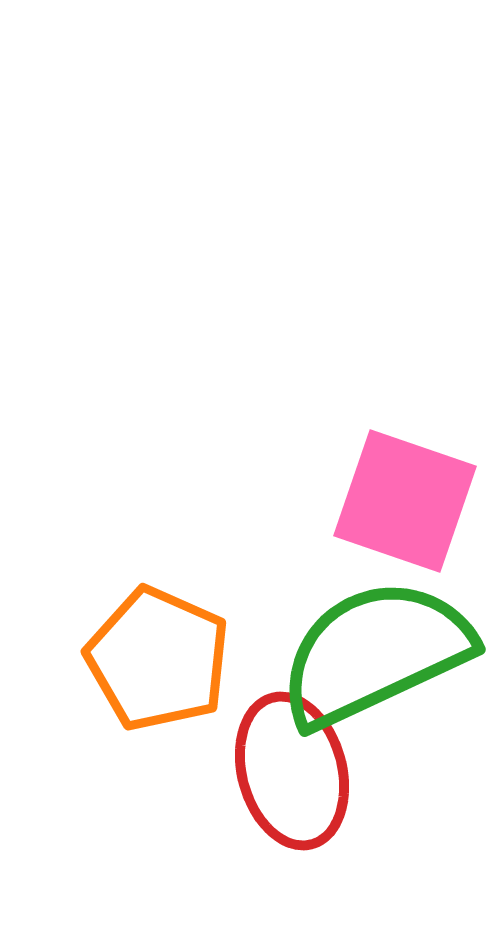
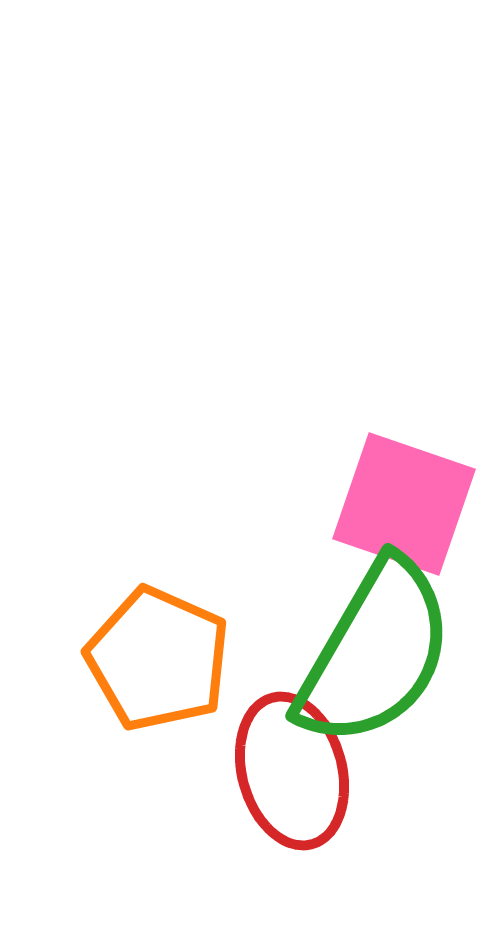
pink square: moved 1 px left, 3 px down
green semicircle: rotated 145 degrees clockwise
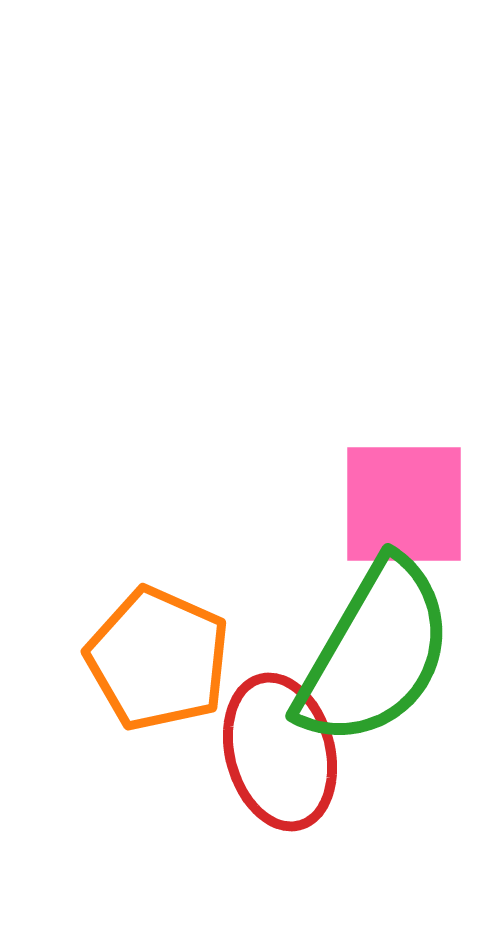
pink square: rotated 19 degrees counterclockwise
red ellipse: moved 12 px left, 19 px up
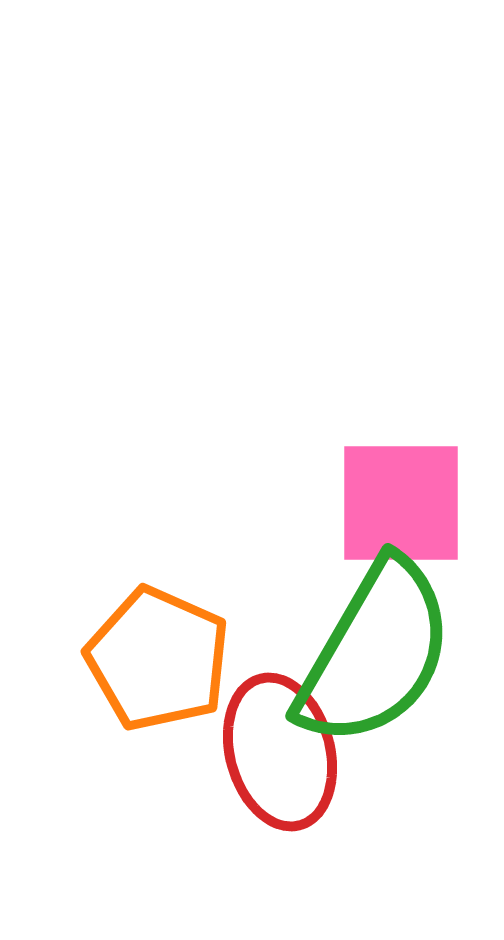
pink square: moved 3 px left, 1 px up
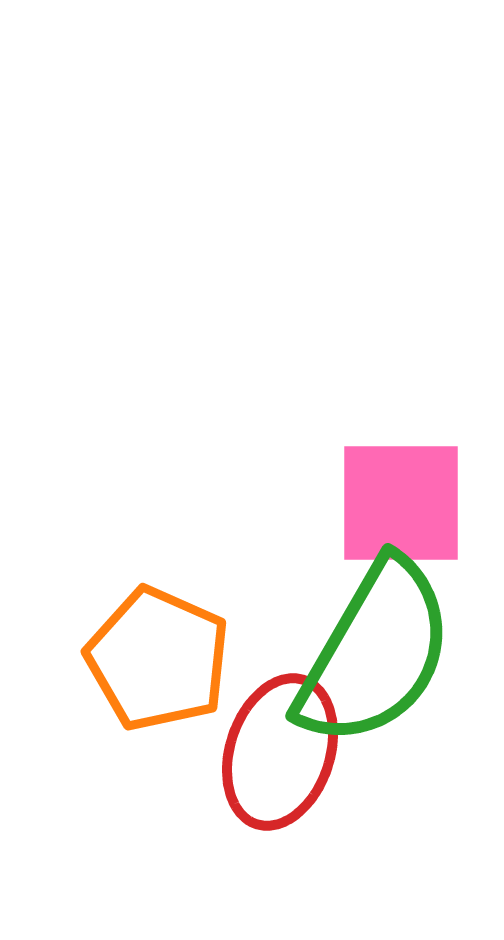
red ellipse: rotated 33 degrees clockwise
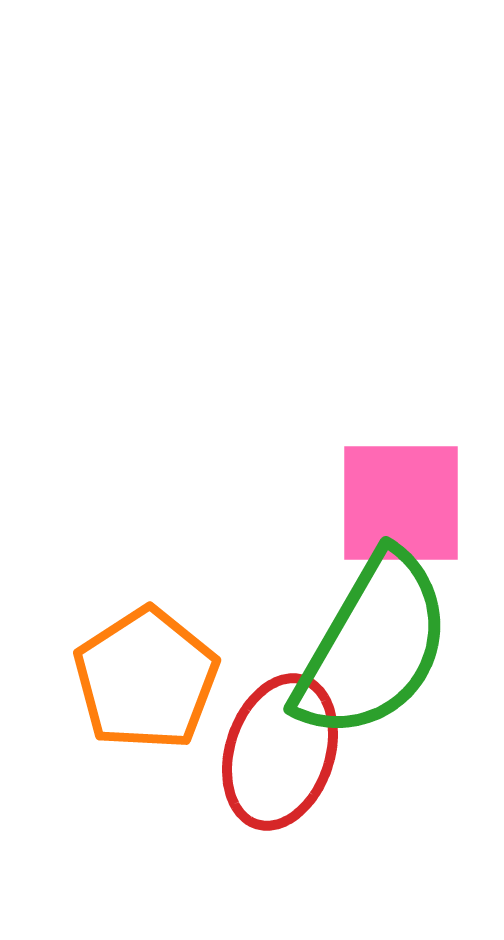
green semicircle: moved 2 px left, 7 px up
orange pentagon: moved 12 px left, 20 px down; rotated 15 degrees clockwise
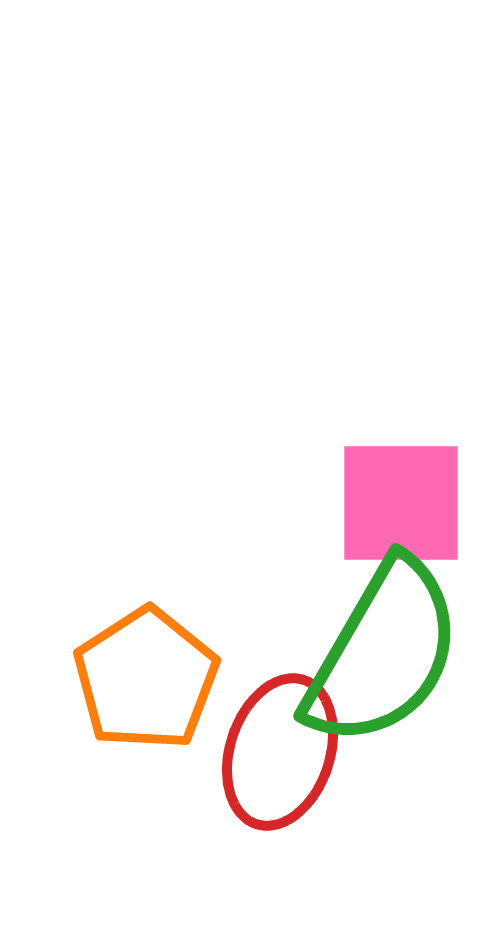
green semicircle: moved 10 px right, 7 px down
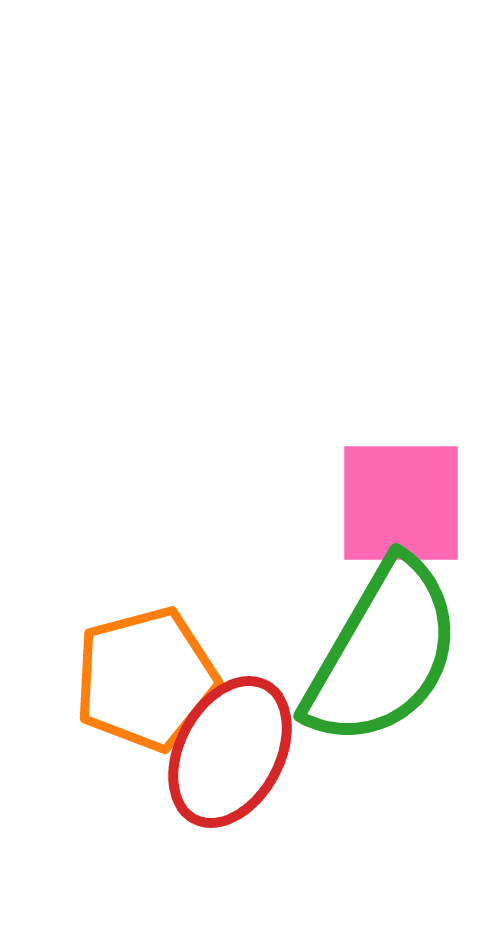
orange pentagon: rotated 18 degrees clockwise
red ellipse: moved 50 px left; rotated 10 degrees clockwise
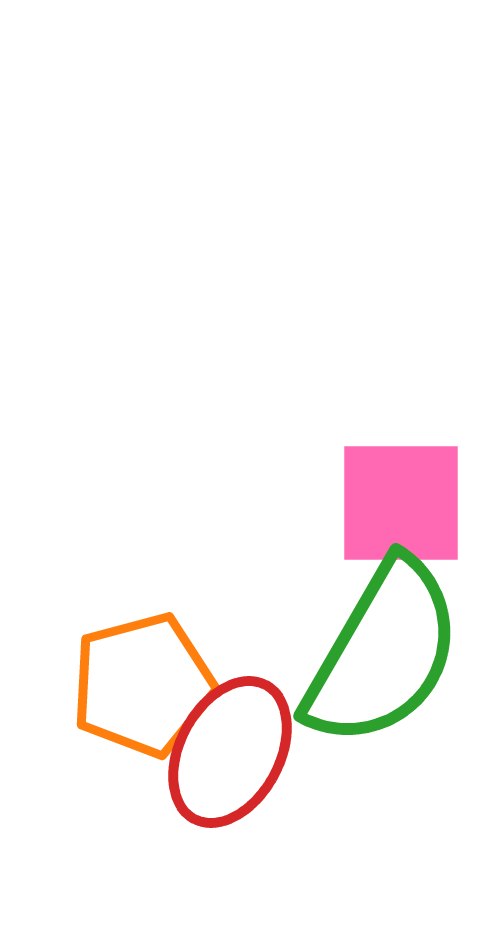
orange pentagon: moved 3 px left, 6 px down
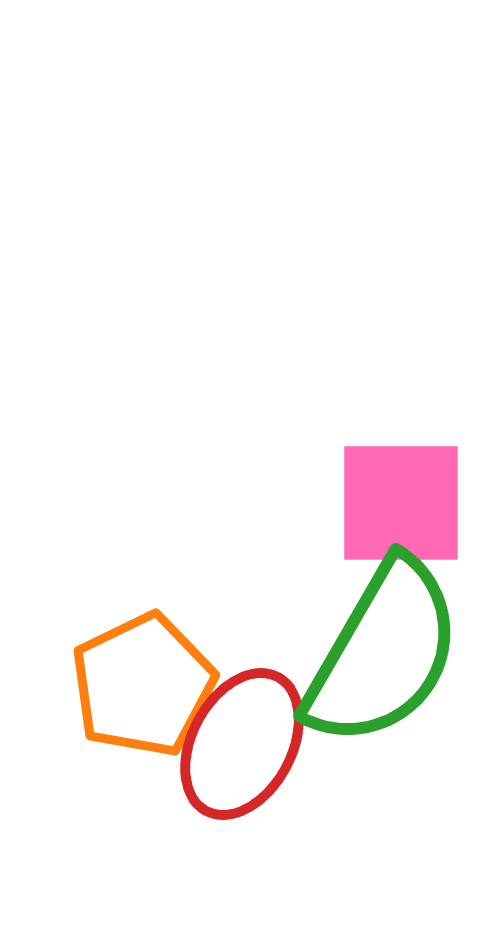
orange pentagon: rotated 11 degrees counterclockwise
red ellipse: moved 12 px right, 8 px up
